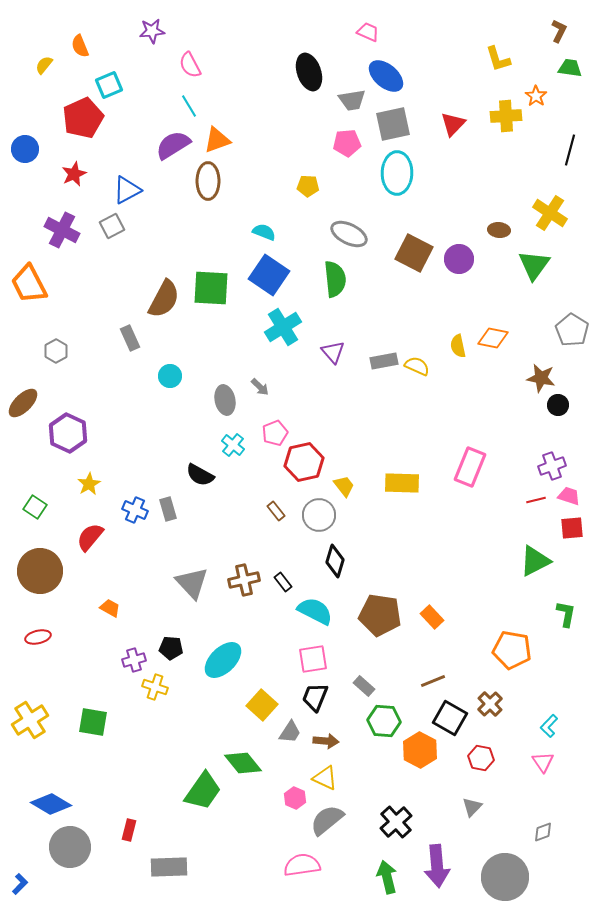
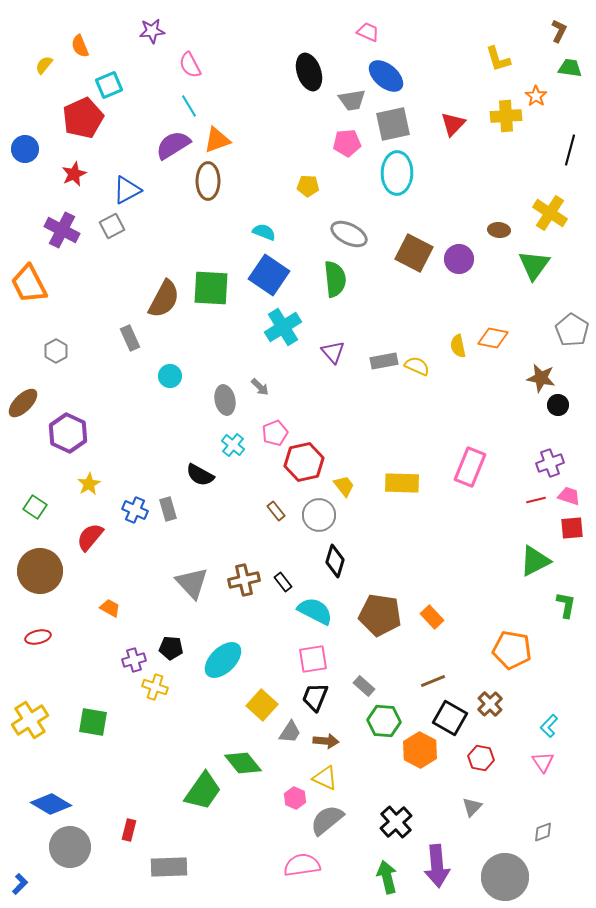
purple cross at (552, 466): moved 2 px left, 3 px up
green L-shape at (566, 614): moved 9 px up
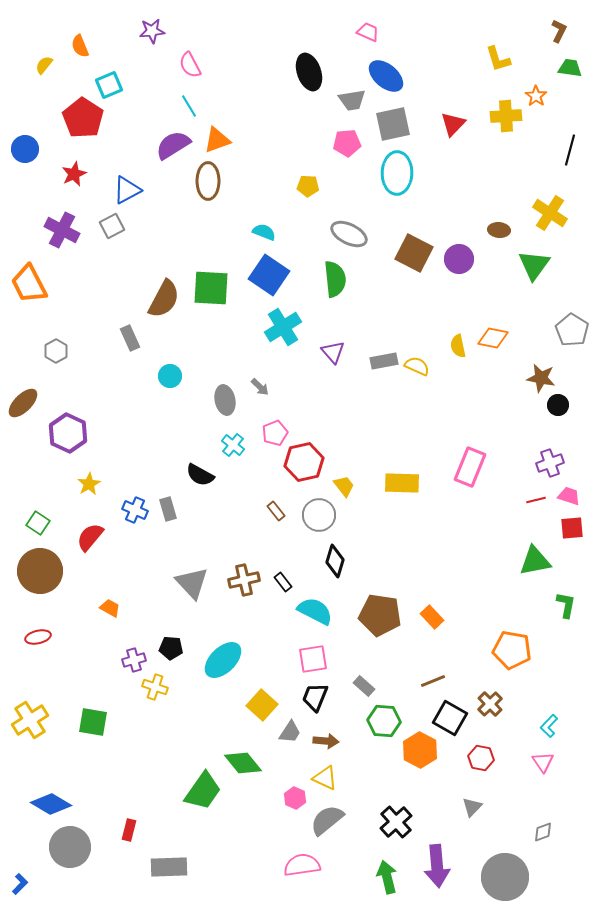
red pentagon at (83, 118): rotated 15 degrees counterclockwise
green square at (35, 507): moved 3 px right, 16 px down
green triangle at (535, 561): rotated 16 degrees clockwise
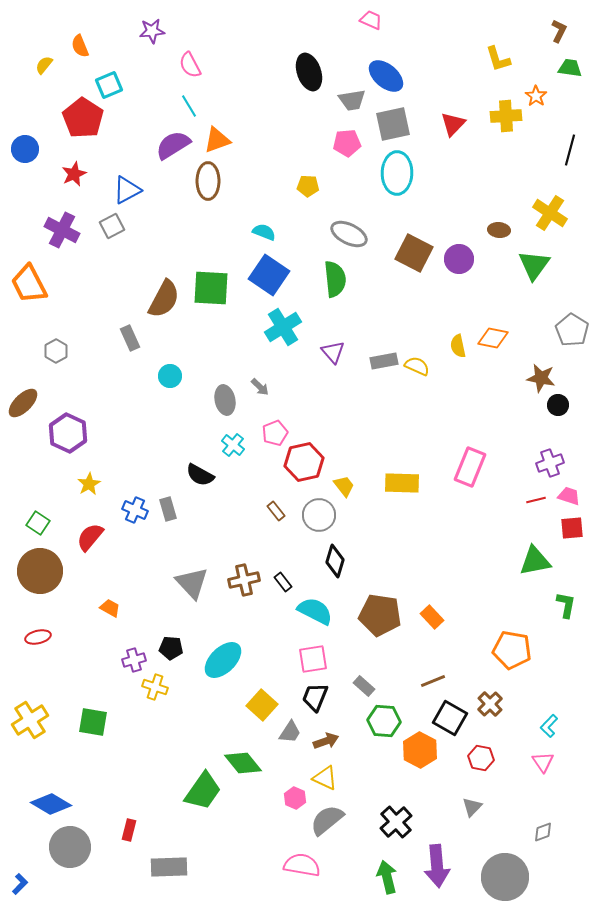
pink trapezoid at (368, 32): moved 3 px right, 12 px up
brown arrow at (326, 741): rotated 25 degrees counterclockwise
pink semicircle at (302, 865): rotated 18 degrees clockwise
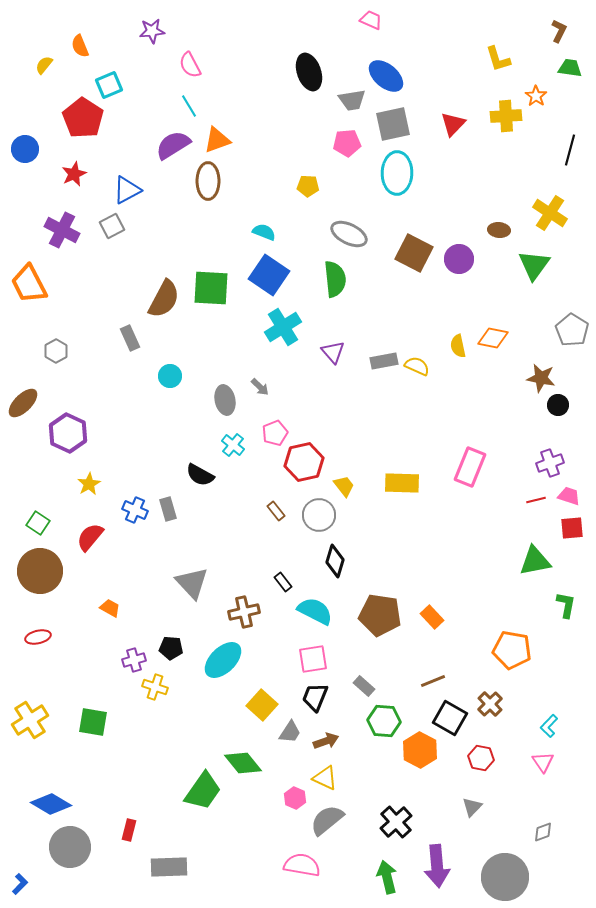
brown cross at (244, 580): moved 32 px down
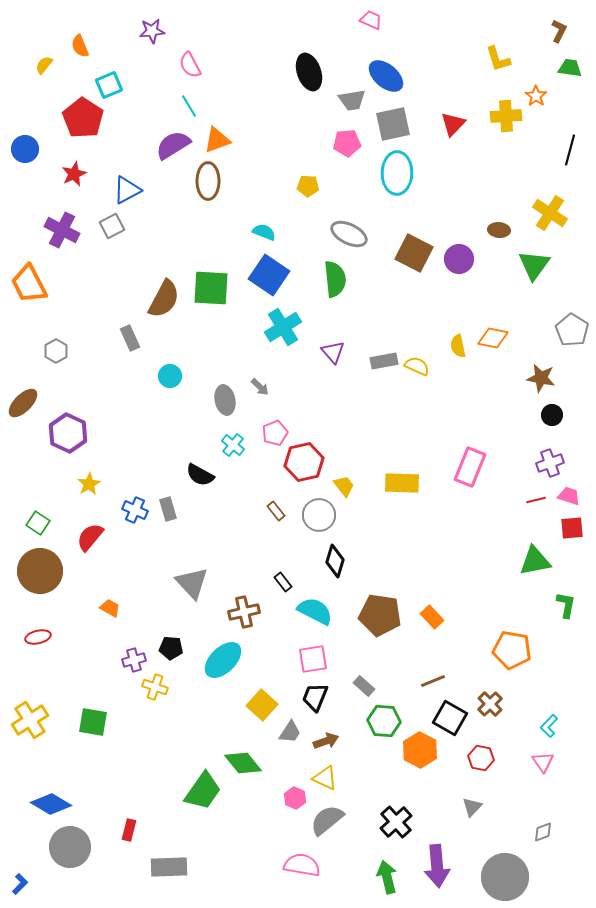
black circle at (558, 405): moved 6 px left, 10 px down
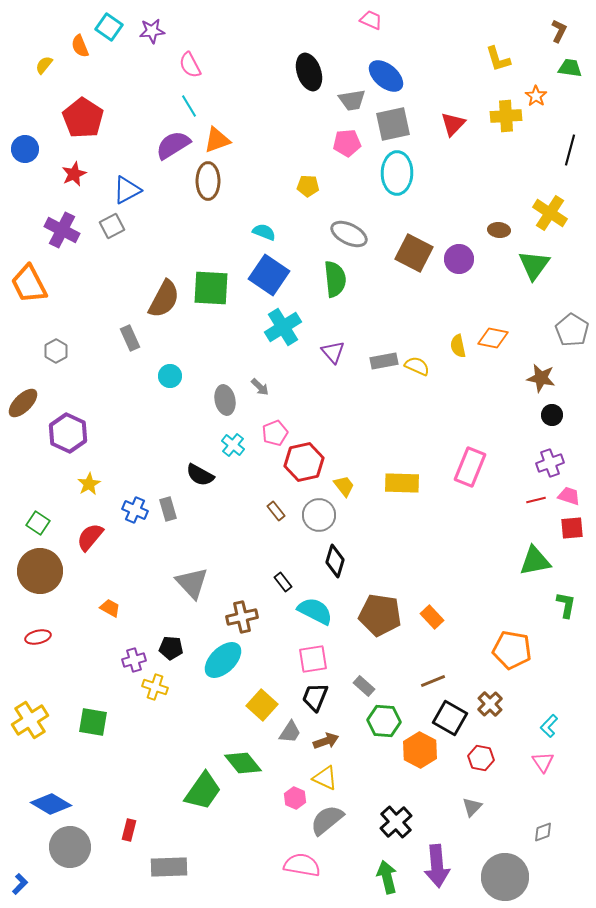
cyan square at (109, 85): moved 58 px up; rotated 32 degrees counterclockwise
brown cross at (244, 612): moved 2 px left, 5 px down
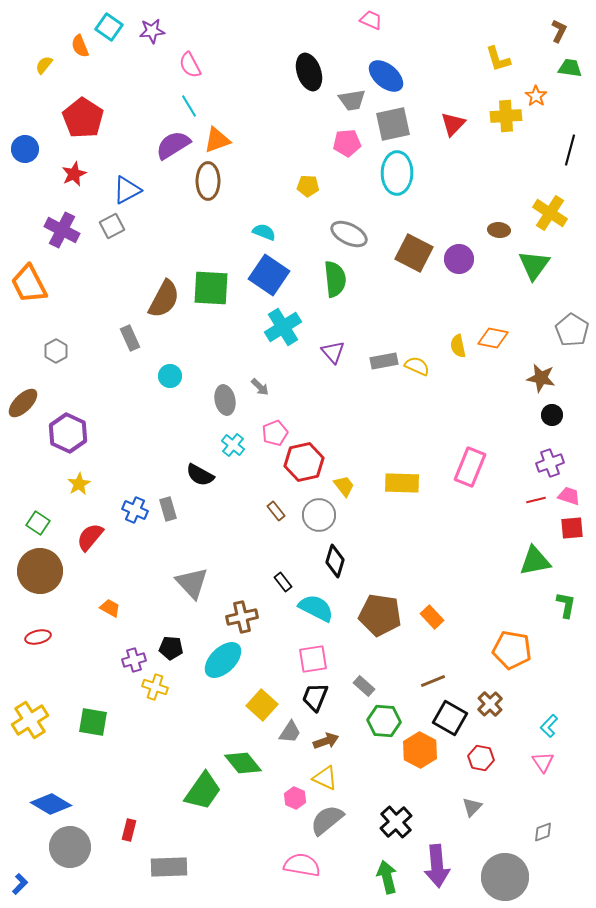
yellow star at (89, 484): moved 10 px left
cyan semicircle at (315, 611): moved 1 px right, 3 px up
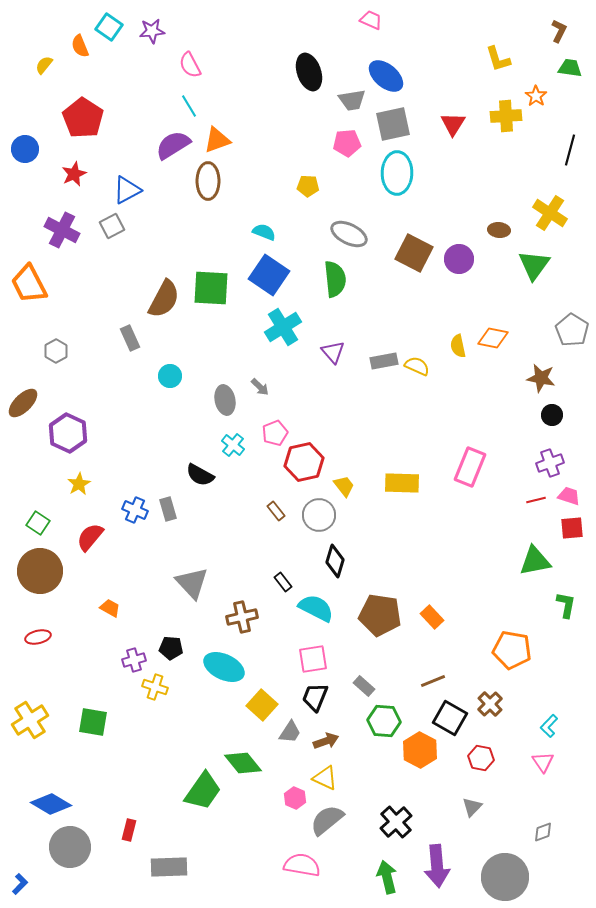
red triangle at (453, 124): rotated 12 degrees counterclockwise
cyan ellipse at (223, 660): moved 1 px right, 7 px down; rotated 69 degrees clockwise
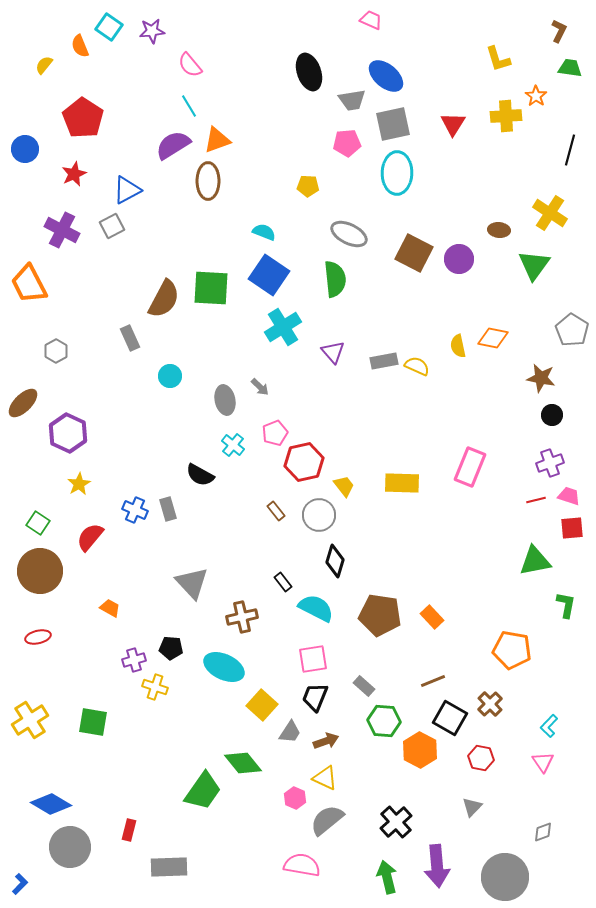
pink semicircle at (190, 65): rotated 12 degrees counterclockwise
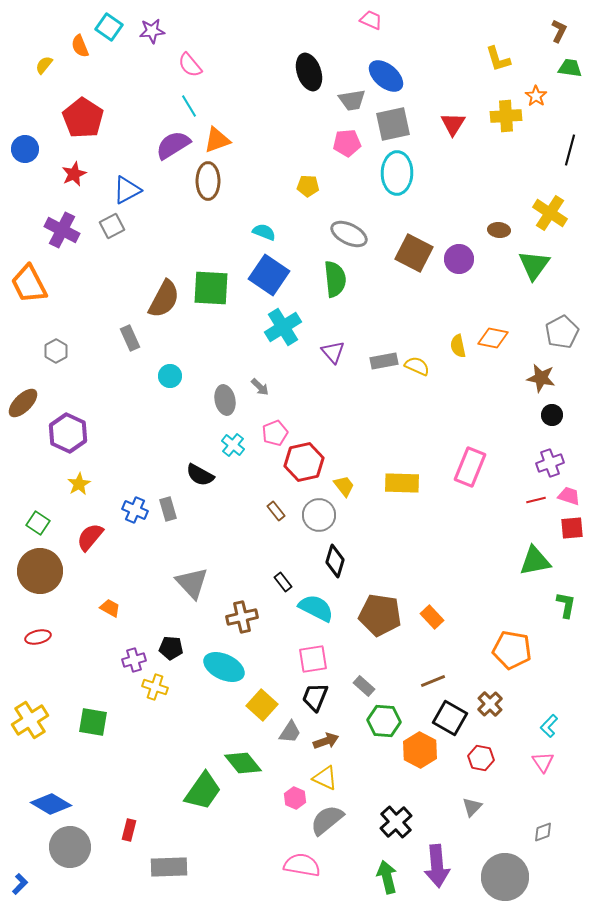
gray pentagon at (572, 330): moved 10 px left, 2 px down; rotated 12 degrees clockwise
